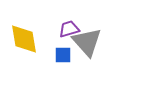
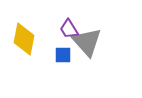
purple trapezoid: rotated 105 degrees counterclockwise
yellow diamond: rotated 20 degrees clockwise
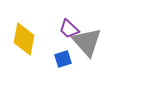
purple trapezoid: rotated 15 degrees counterclockwise
blue square: moved 4 px down; rotated 18 degrees counterclockwise
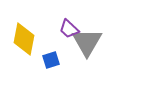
gray triangle: rotated 12 degrees clockwise
blue square: moved 12 px left, 1 px down
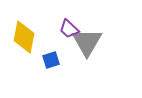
yellow diamond: moved 2 px up
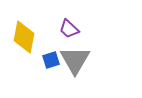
gray triangle: moved 12 px left, 18 px down
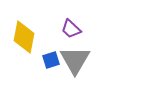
purple trapezoid: moved 2 px right
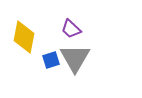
gray triangle: moved 2 px up
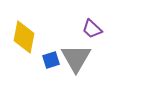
purple trapezoid: moved 21 px right
gray triangle: moved 1 px right
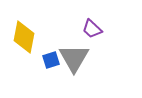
gray triangle: moved 2 px left
